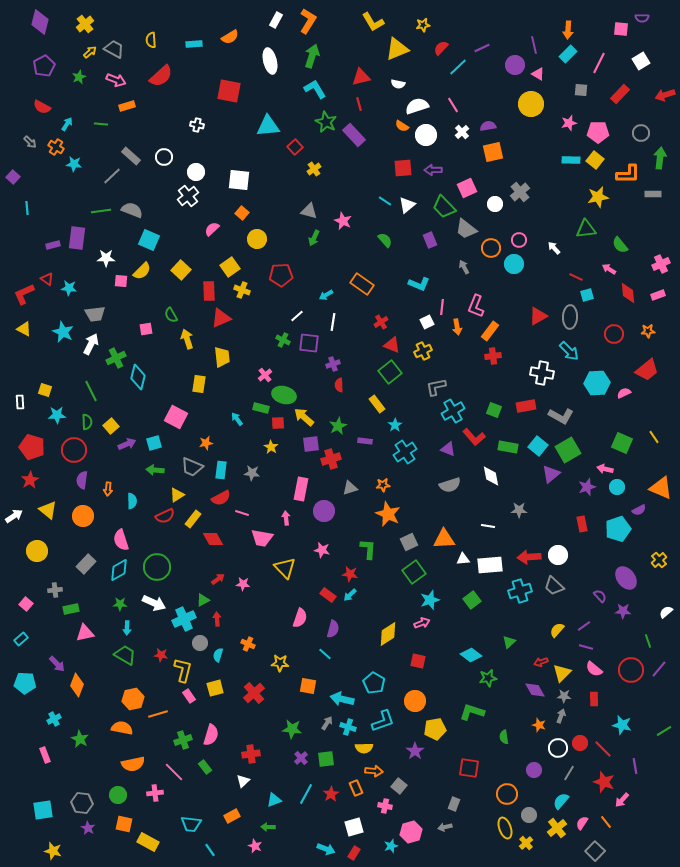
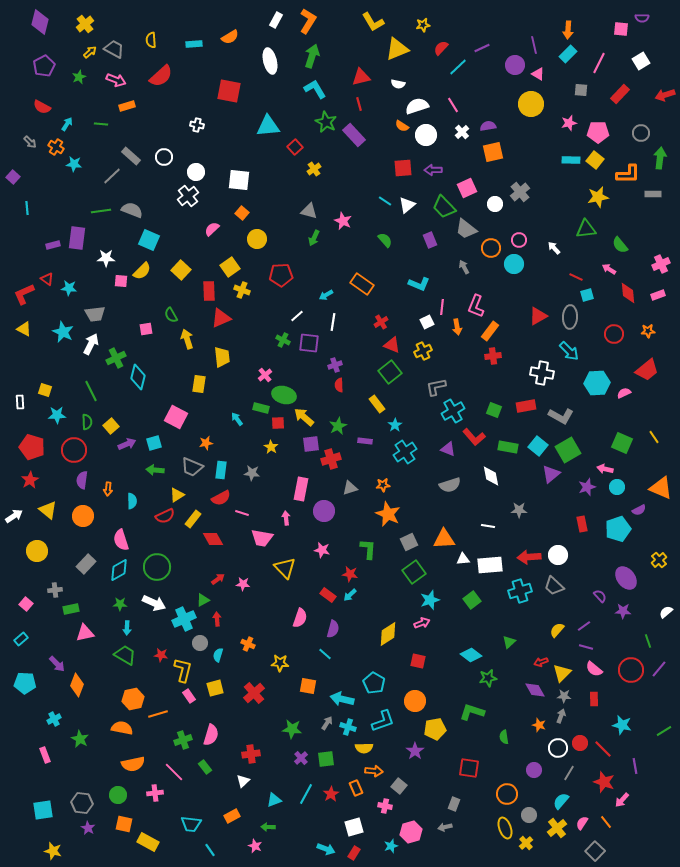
purple cross at (333, 364): moved 2 px right, 1 px down
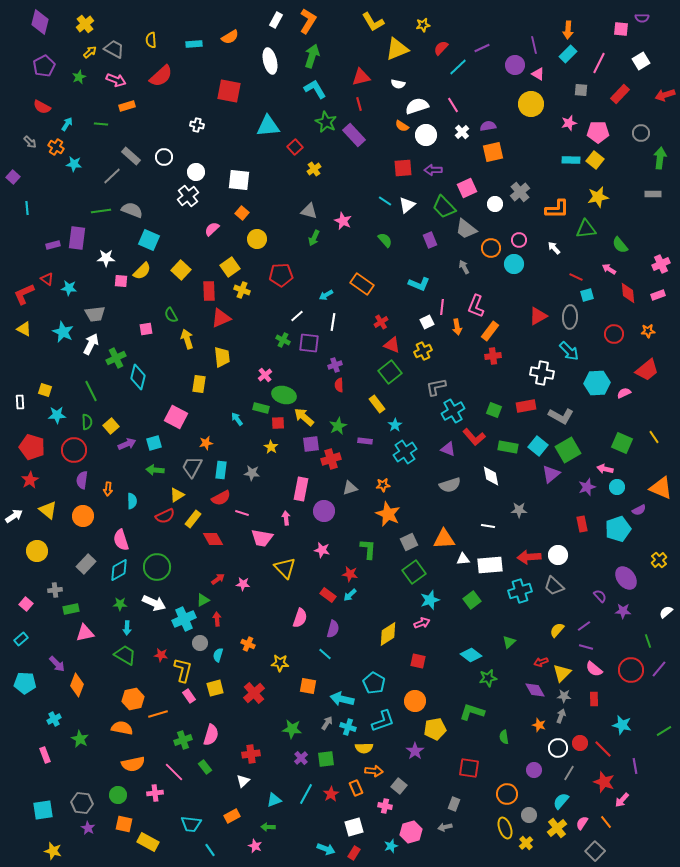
orange L-shape at (628, 174): moved 71 px left, 35 px down
gray trapezoid at (192, 467): rotated 95 degrees clockwise
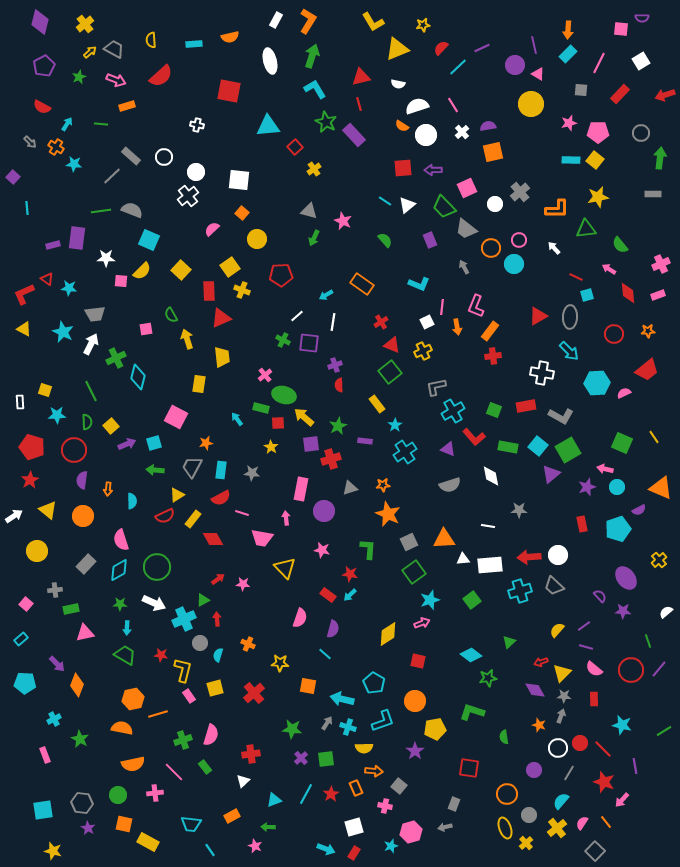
orange semicircle at (230, 37): rotated 18 degrees clockwise
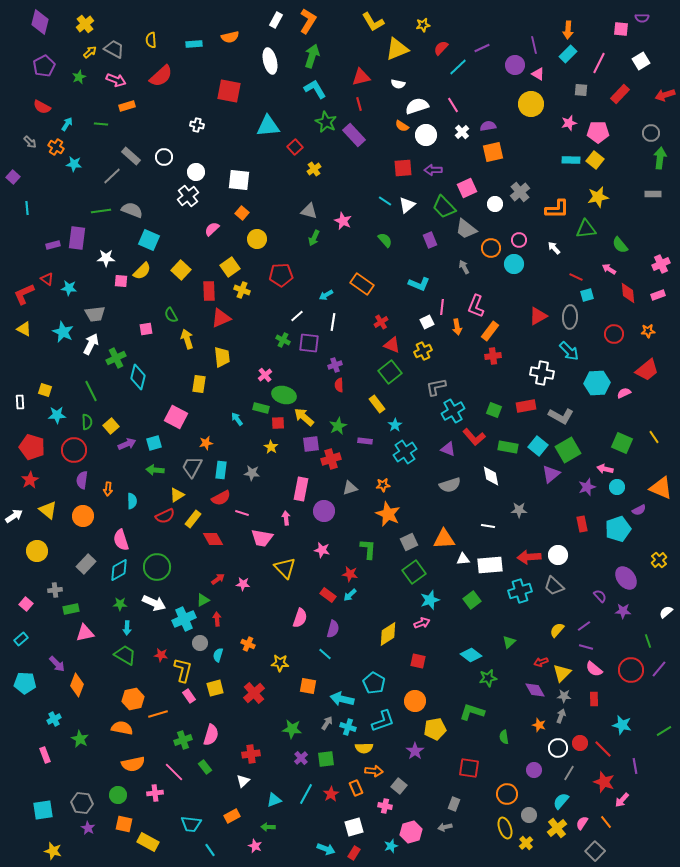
gray circle at (641, 133): moved 10 px right
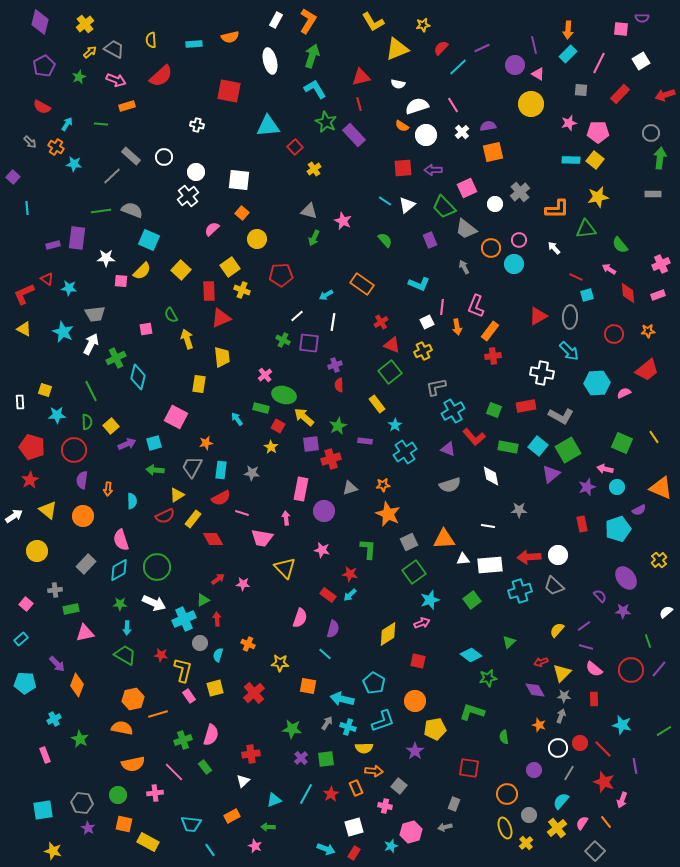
red square at (278, 423): moved 3 px down; rotated 32 degrees clockwise
pink arrow at (622, 800): rotated 21 degrees counterclockwise
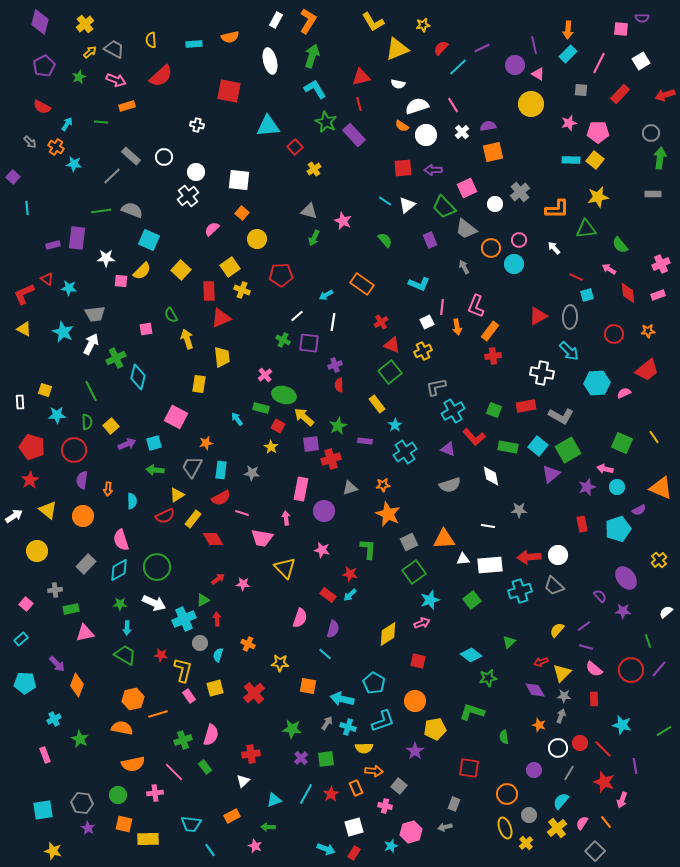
green line at (101, 124): moved 2 px up
yellow rectangle at (148, 842): moved 3 px up; rotated 30 degrees counterclockwise
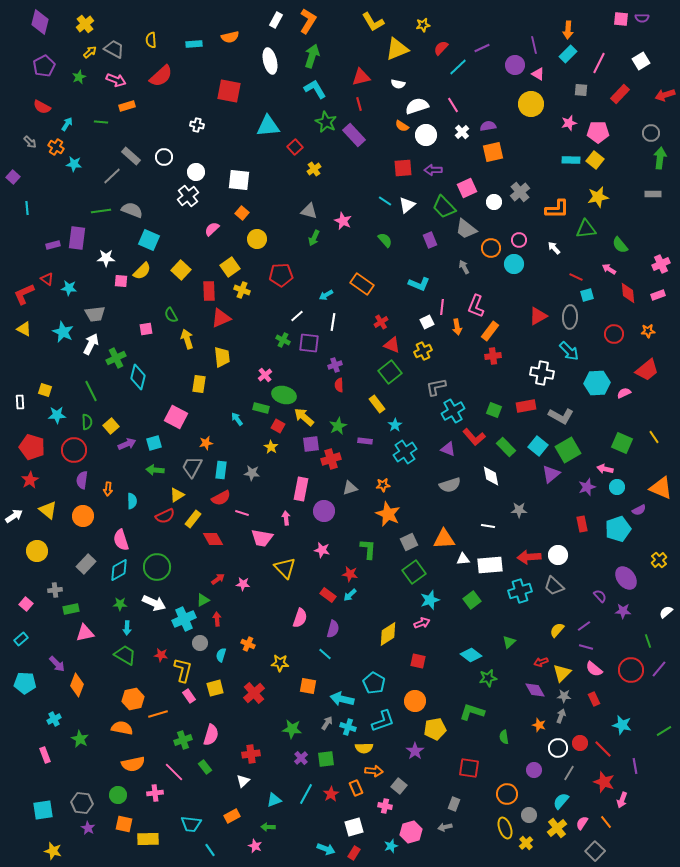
pink square at (621, 29): moved 10 px up
white circle at (495, 204): moved 1 px left, 2 px up
green rectangle at (508, 447): moved 2 px left; rotated 36 degrees clockwise
cyan semicircle at (218, 655): moved 3 px right
red rectangle at (594, 699): rotated 24 degrees counterclockwise
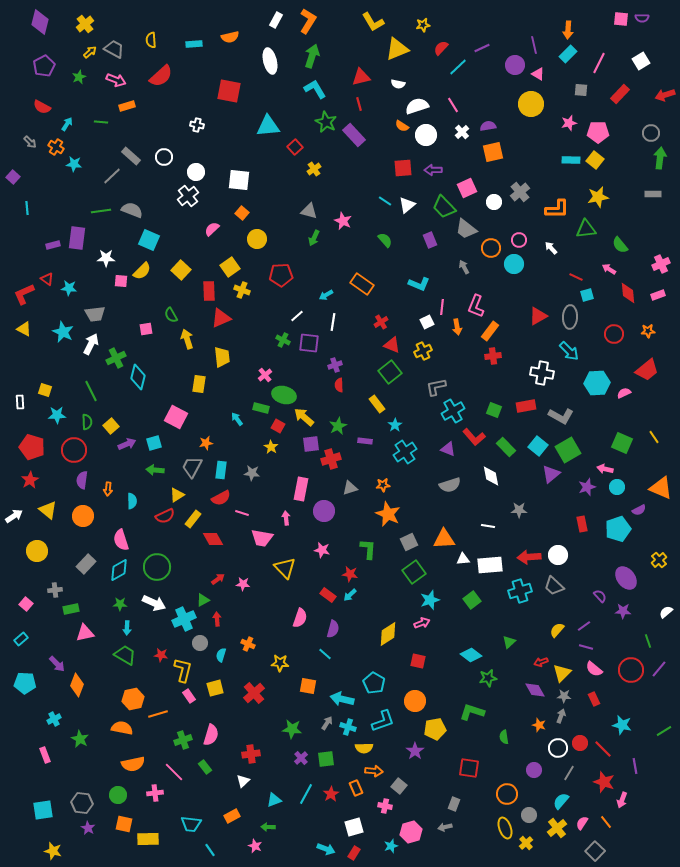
white arrow at (554, 248): moved 3 px left
